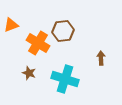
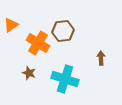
orange triangle: rotated 14 degrees counterclockwise
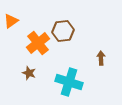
orange triangle: moved 4 px up
orange cross: rotated 20 degrees clockwise
cyan cross: moved 4 px right, 3 px down
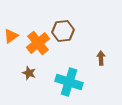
orange triangle: moved 15 px down
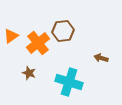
brown arrow: rotated 72 degrees counterclockwise
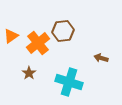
brown star: rotated 16 degrees clockwise
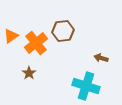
orange cross: moved 2 px left
cyan cross: moved 17 px right, 4 px down
